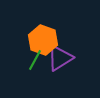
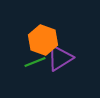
green line: moved 2 px down; rotated 40 degrees clockwise
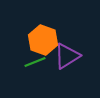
purple triangle: moved 7 px right, 2 px up
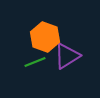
orange hexagon: moved 2 px right, 3 px up
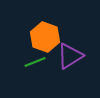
purple triangle: moved 3 px right
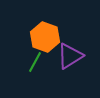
green line: rotated 40 degrees counterclockwise
